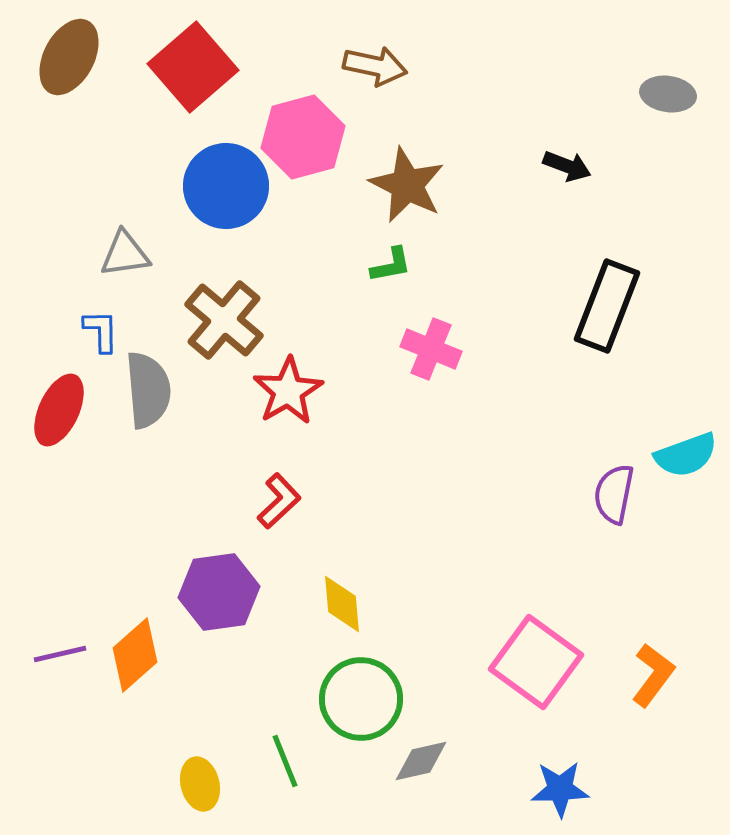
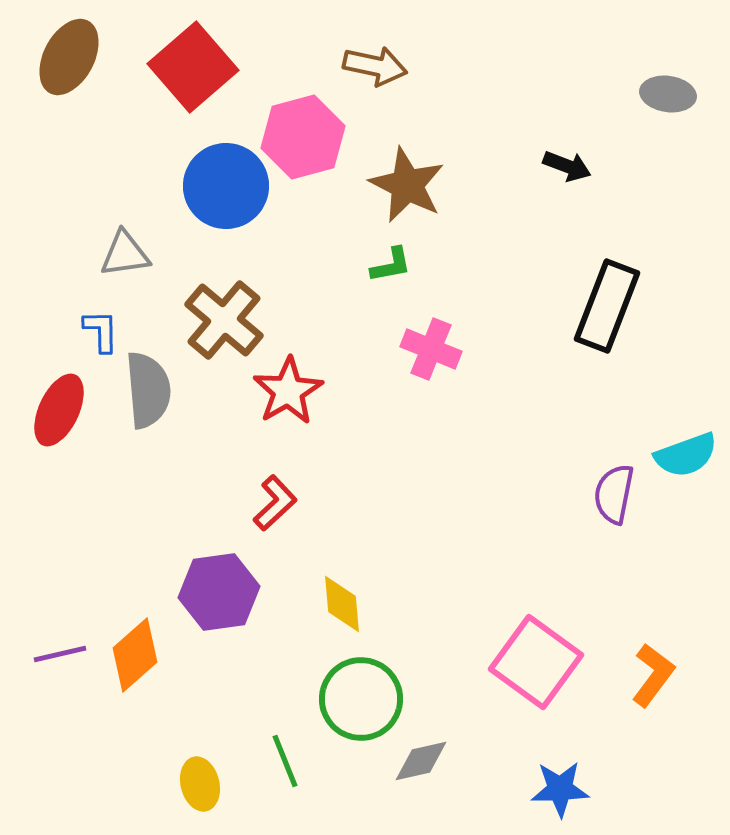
red L-shape: moved 4 px left, 2 px down
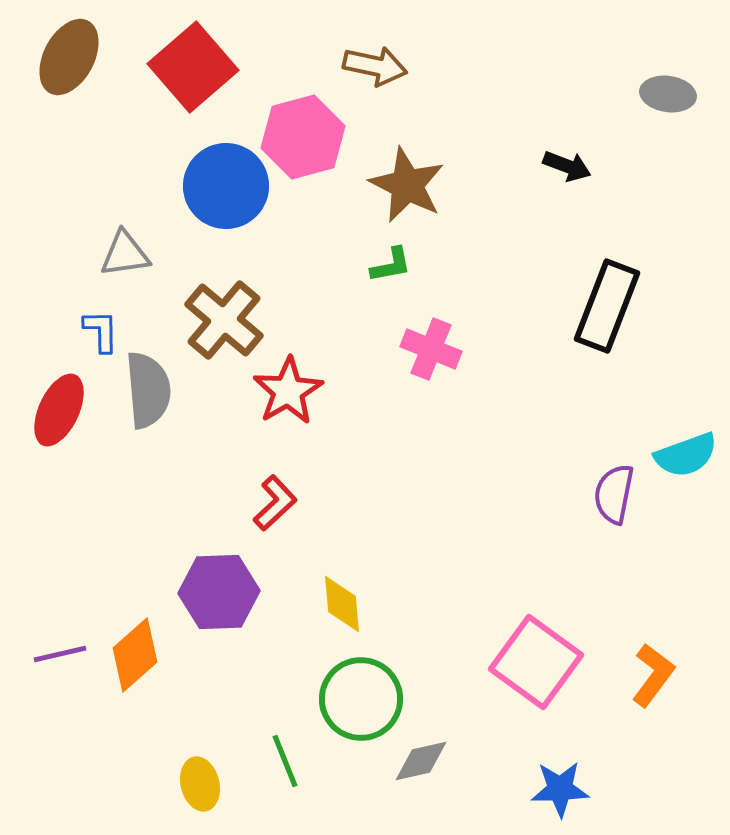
purple hexagon: rotated 6 degrees clockwise
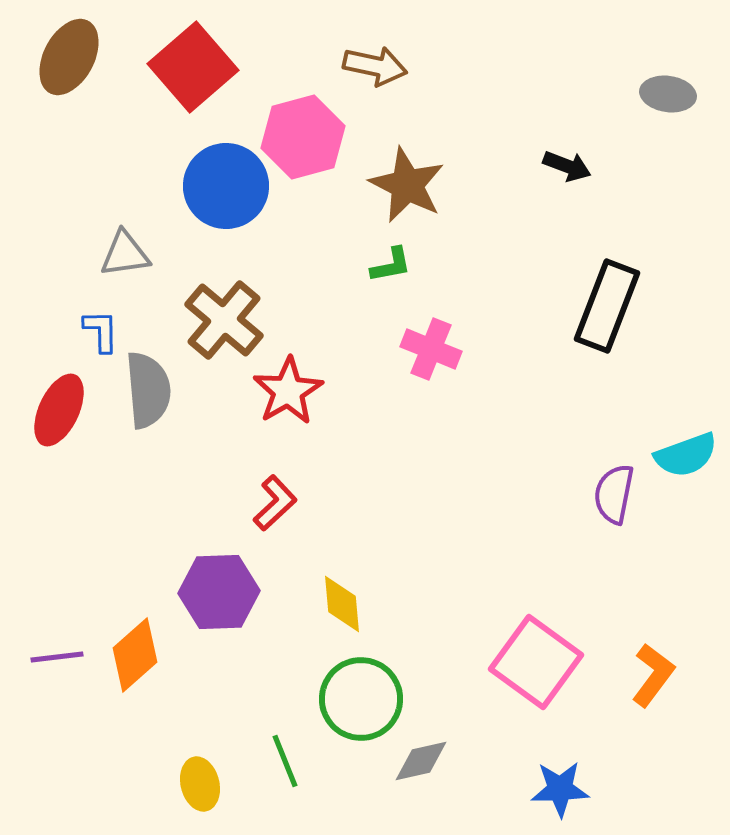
purple line: moved 3 px left, 3 px down; rotated 6 degrees clockwise
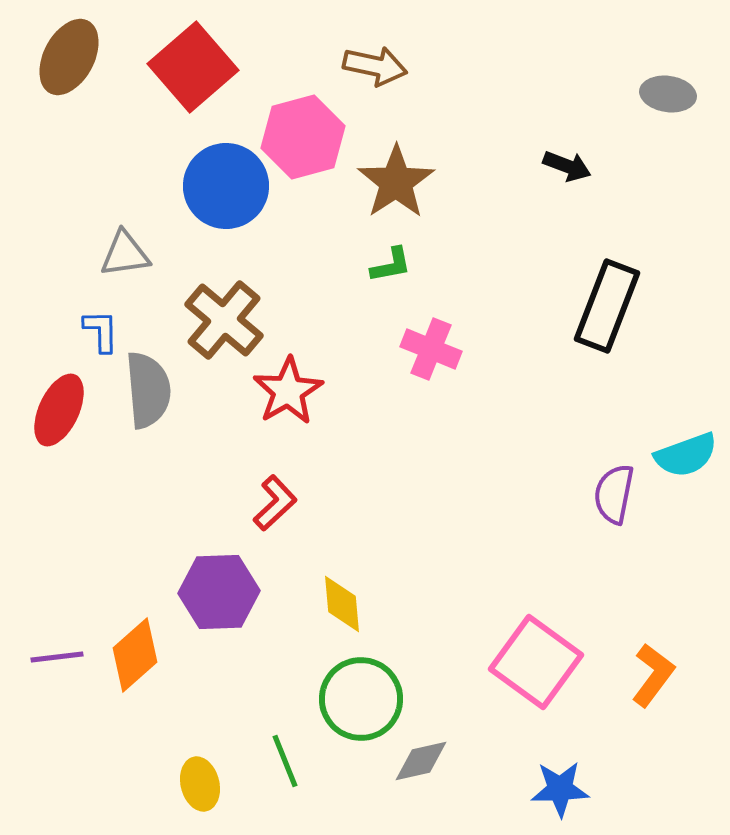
brown star: moved 11 px left, 3 px up; rotated 12 degrees clockwise
